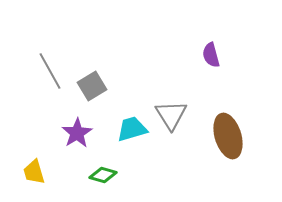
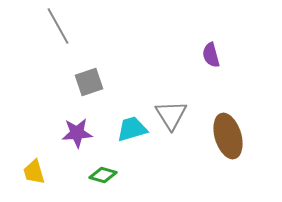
gray line: moved 8 px right, 45 px up
gray square: moved 3 px left, 4 px up; rotated 12 degrees clockwise
purple star: rotated 28 degrees clockwise
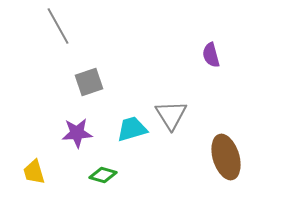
brown ellipse: moved 2 px left, 21 px down
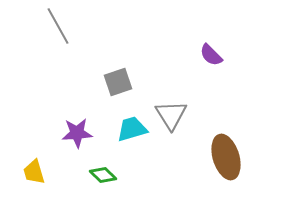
purple semicircle: rotated 30 degrees counterclockwise
gray square: moved 29 px right
green diamond: rotated 28 degrees clockwise
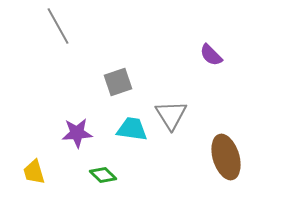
cyan trapezoid: rotated 24 degrees clockwise
